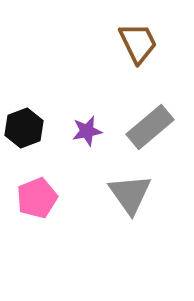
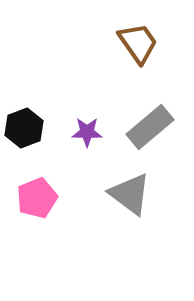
brown trapezoid: rotated 9 degrees counterclockwise
purple star: moved 1 px down; rotated 12 degrees clockwise
gray triangle: rotated 18 degrees counterclockwise
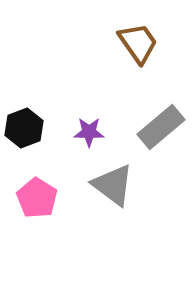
gray rectangle: moved 11 px right
purple star: moved 2 px right
gray triangle: moved 17 px left, 9 px up
pink pentagon: rotated 18 degrees counterclockwise
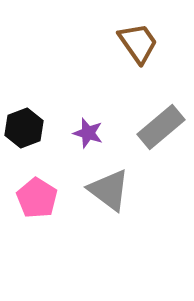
purple star: moved 1 px left, 1 px down; rotated 16 degrees clockwise
gray triangle: moved 4 px left, 5 px down
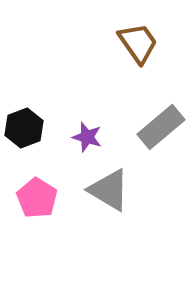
purple star: moved 1 px left, 4 px down
gray triangle: rotated 6 degrees counterclockwise
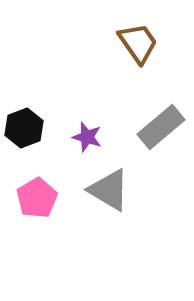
pink pentagon: rotated 9 degrees clockwise
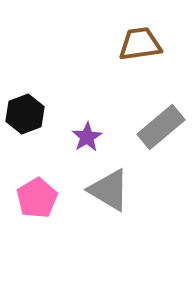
brown trapezoid: moved 2 px right, 1 px down; rotated 63 degrees counterclockwise
black hexagon: moved 1 px right, 14 px up
purple star: rotated 24 degrees clockwise
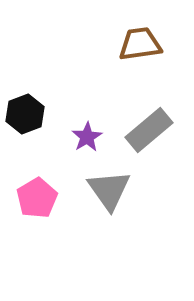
gray rectangle: moved 12 px left, 3 px down
gray triangle: rotated 24 degrees clockwise
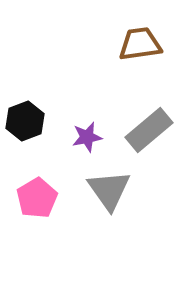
black hexagon: moved 7 px down
purple star: rotated 20 degrees clockwise
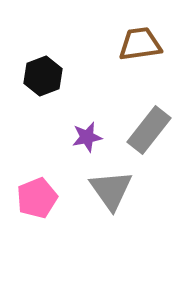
black hexagon: moved 18 px right, 45 px up
gray rectangle: rotated 12 degrees counterclockwise
gray triangle: moved 2 px right
pink pentagon: rotated 9 degrees clockwise
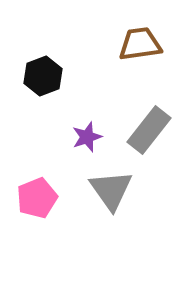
purple star: rotated 8 degrees counterclockwise
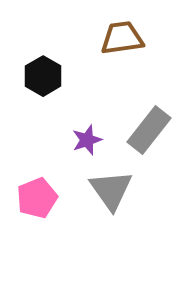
brown trapezoid: moved 18 px left, 6 px up
black hexagon: rotated 9 degrees counterclockwise
purple star: moved 3 px down
